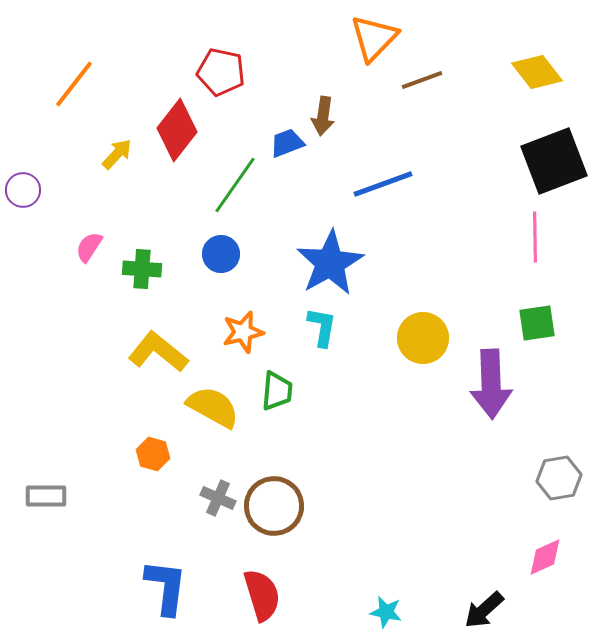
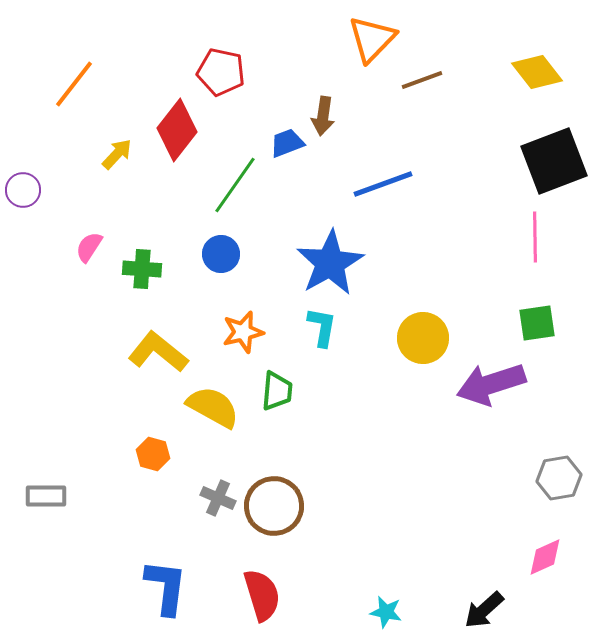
orange triangle: moved 2 px left, 1 px down
purple arrow: rotated 74 degrees clockwise
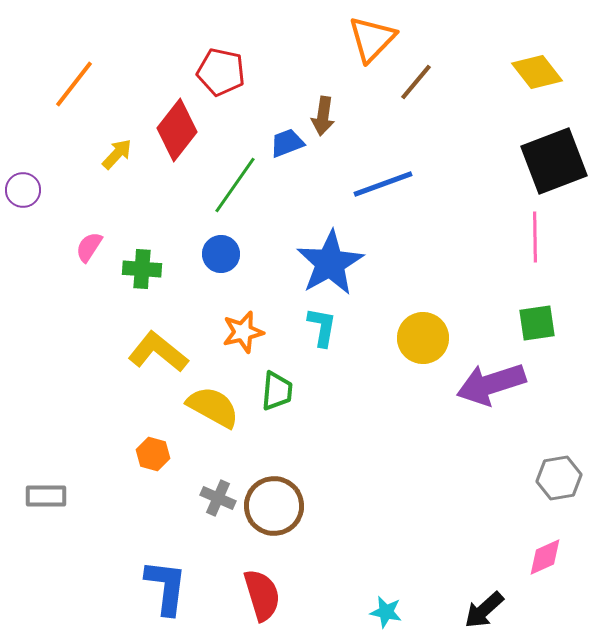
brown line: moved 6 px left, 2 px down; rotated 30 degrees counterclockwise
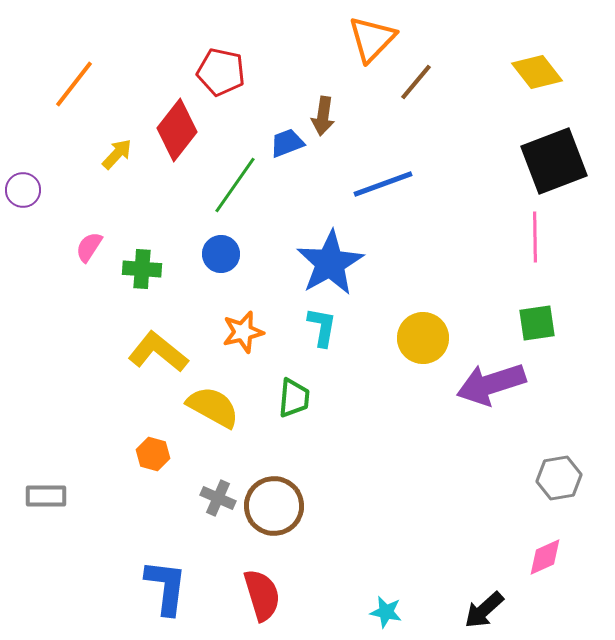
green trapezoid: moved 17 px right, 7 px down
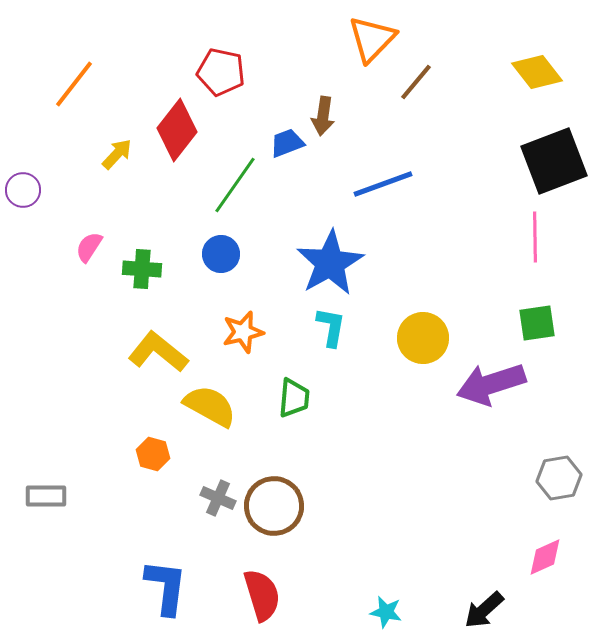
cyan L-shape: moved 9 px right
yellow semicircle: moved 3 px left, 1 px up
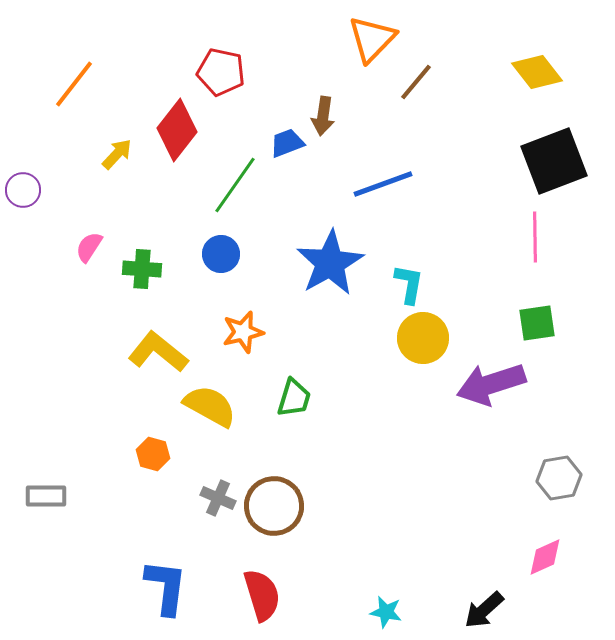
cyan L-shape: moved 78 px right, 43 px up
green trapezoid: rotated 12 degrees clockwise
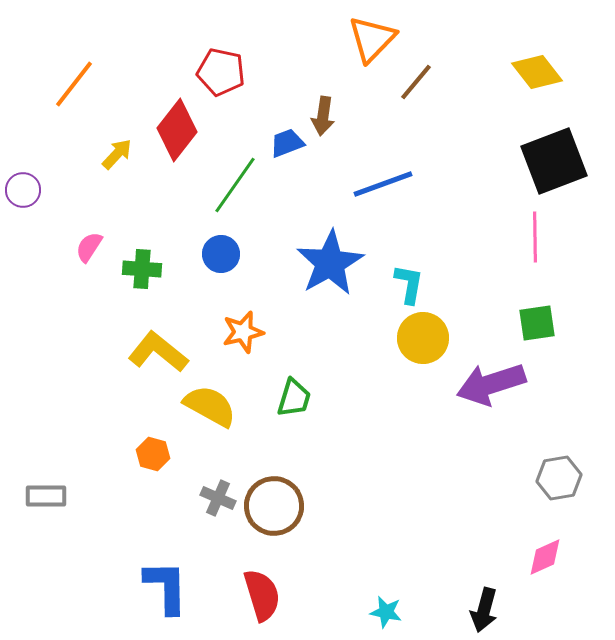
blue L-shape: rotated 8 degrees counterclockwise
black arrow: rotated 33 degrees counterclockwise
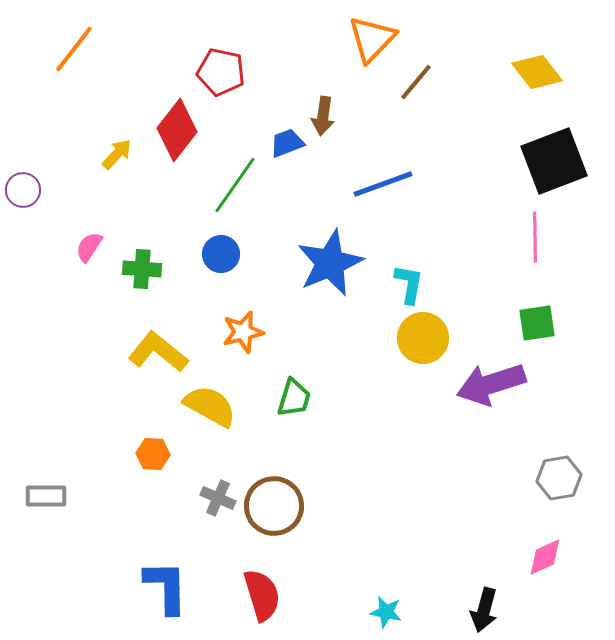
orange line: moved 35 px up
blue star: rotated 6 degrees clockwise
orange hexagon: rotated 12 degrees counterclockwise
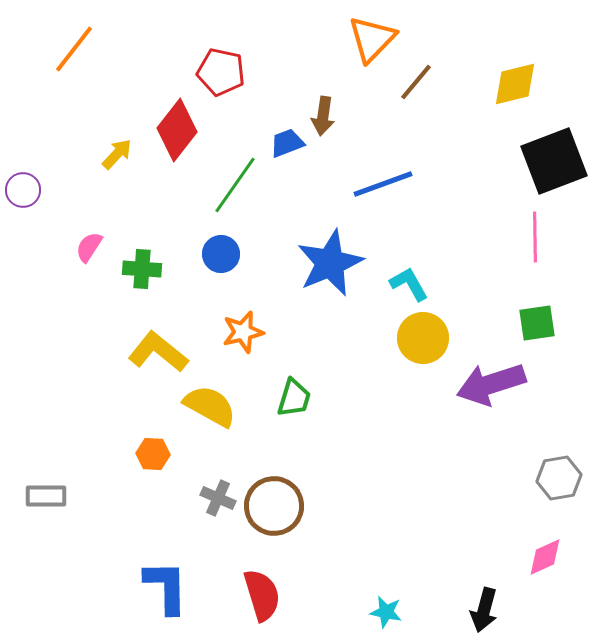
yellow diamond: moved 22 px left, 12 px down; rotated 66 degrees counterclockwise
cyan L-shape: rotated 39 degrees counterclockwise
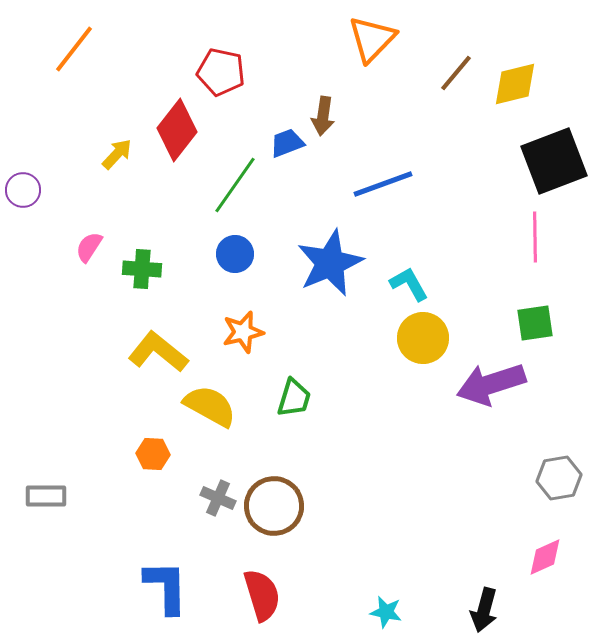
brown line: moved 40 px right, 9 px up
blue circle: moved 14 px right
green square: moved 2 px left
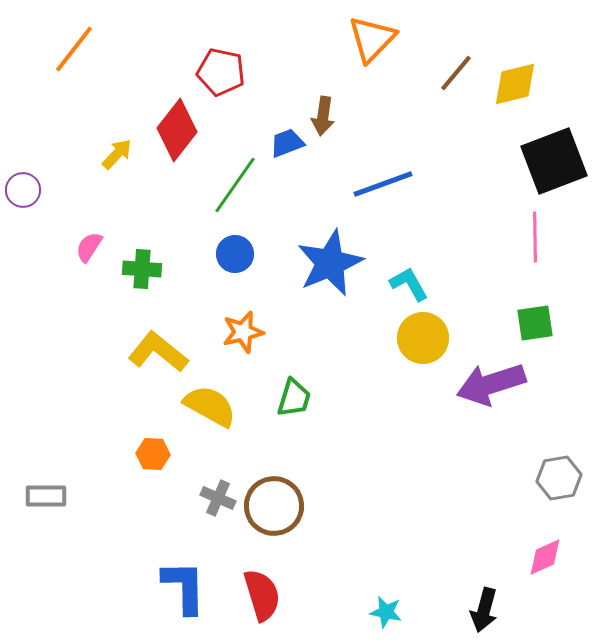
blue L-shape: moved 18 px right
